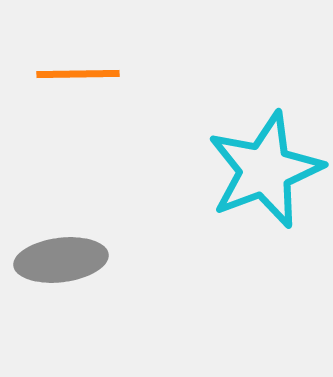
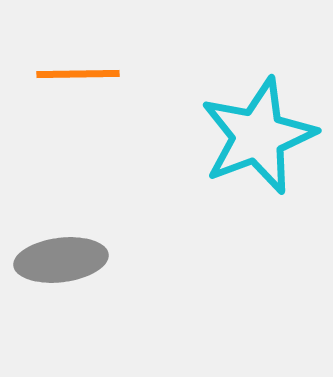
cyan star: moved 7 px left, 34 px up
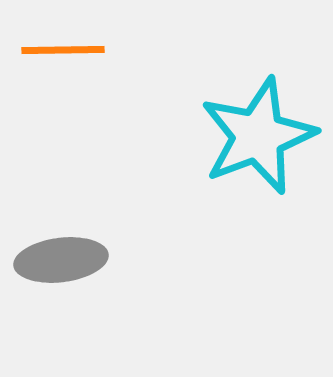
orange line: moved 15 px left, 24 px up
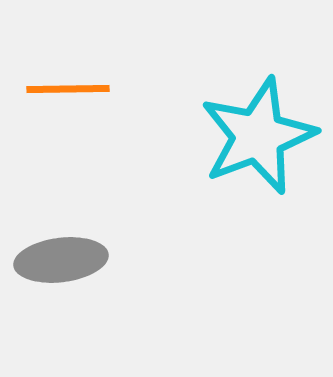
orange line: moved 5 px right, 39 px down
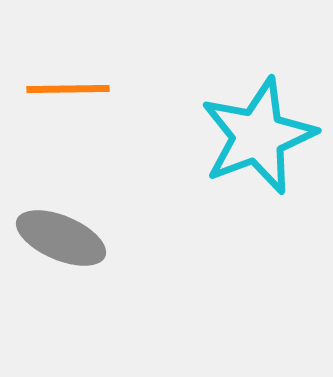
gray ellipse: moved 22 px up; rotated 30 degrees clockwise
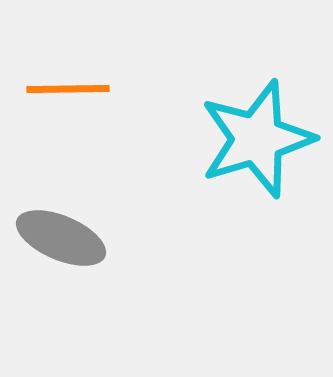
cyan star: moved 1 px left, 3 px down; rotated 4 degrees clockwise
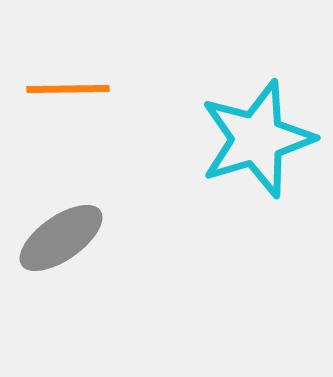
gray ellipse: rotated 58 degrees counterclockwise
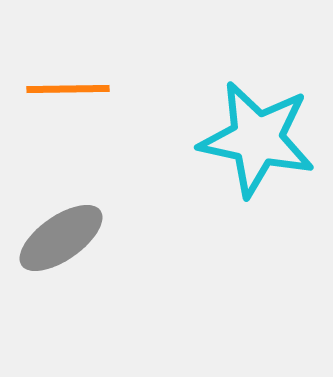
cyan star: rotated 29 degrees clockwise
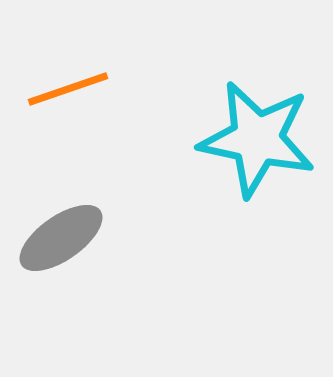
orange line: rotated 18 degrees counterclockwise
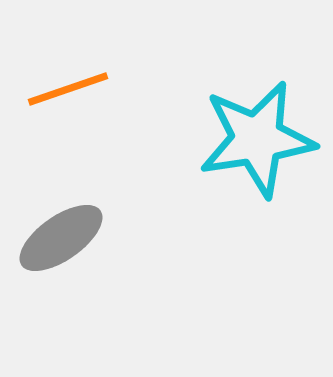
cyan star: rotated 21 degrees counterclockwise
